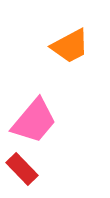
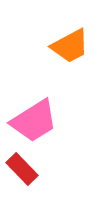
pink trapezoid: rotated 18 degrees clockwise
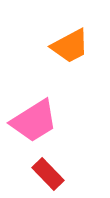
red rectangle: moved 26 px right, 5 px down
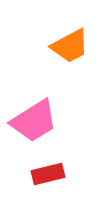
red rectangle: rotated 60 degrees counterclockwise
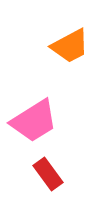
red rectangle: rotated 68 degrees clockwise
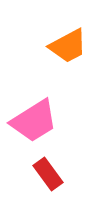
orange trapezoid: moved 2 px left
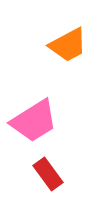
orange trapezoid: moved 1 px up
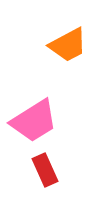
red rectangle: moved 3 px left, 4 px up; rotated 12 degrees clockwise
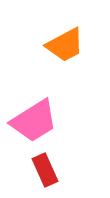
orange trapezoid: moved 3 px left
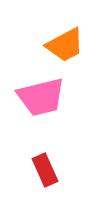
pink trapezoid: moved 7 px right, 24 px up; rotated 18 degrees clockwise
